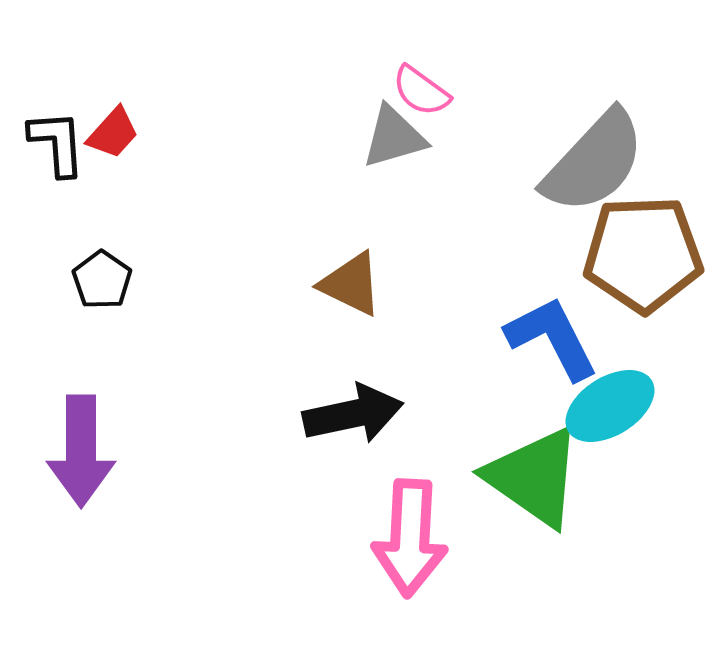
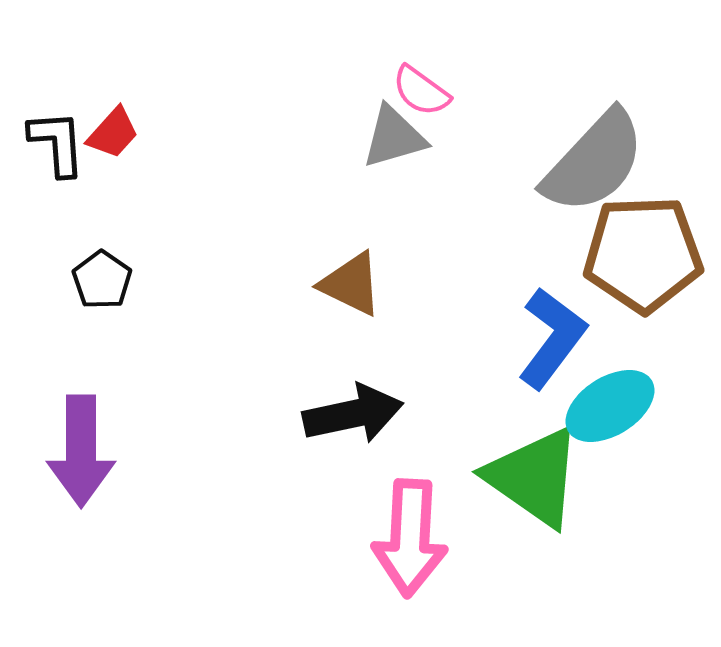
blue L-shape: rotated 64 degrees clockwise
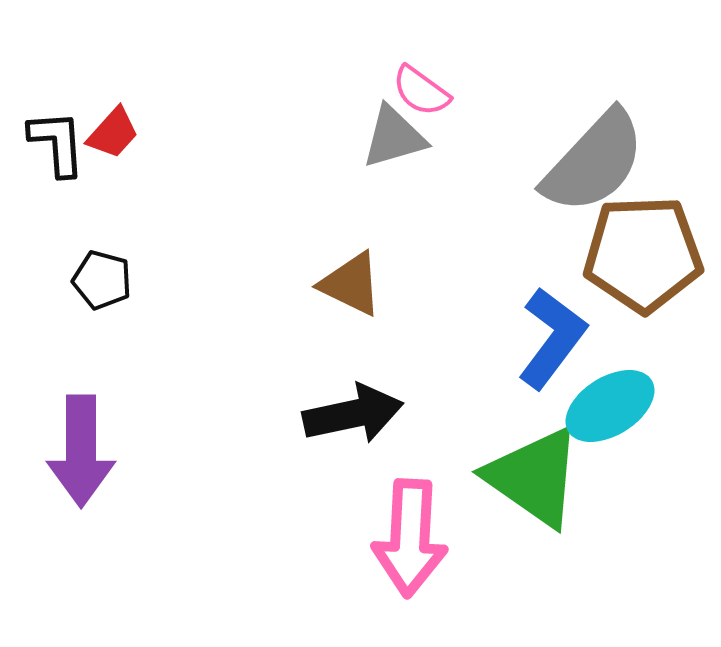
black pentagon: rotated 20 degrees counterclockwise
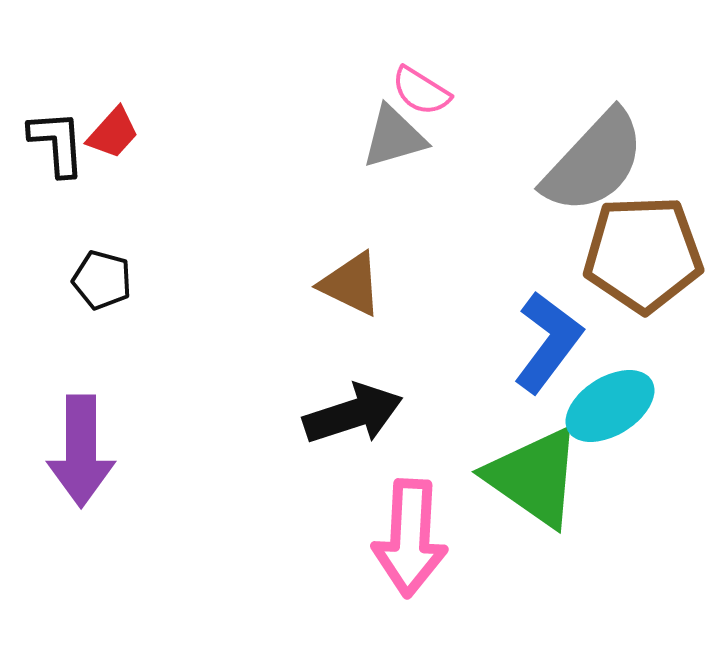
pink semicircle: rotated 4 degrees counterclockwise
blue L-shape: moved 4 px left, 4 px down
black arrow: rotated 6 degrees counterclockwise
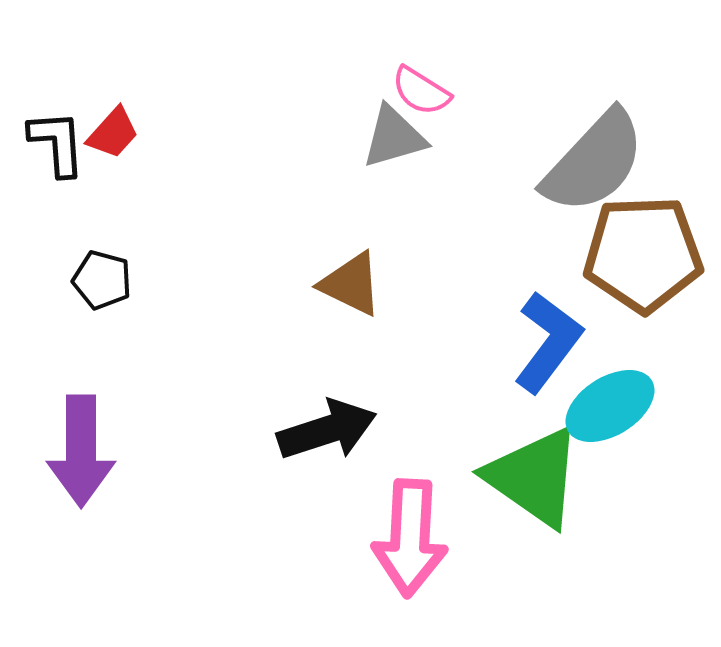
black arrow: moved 26 px left, 16 px down
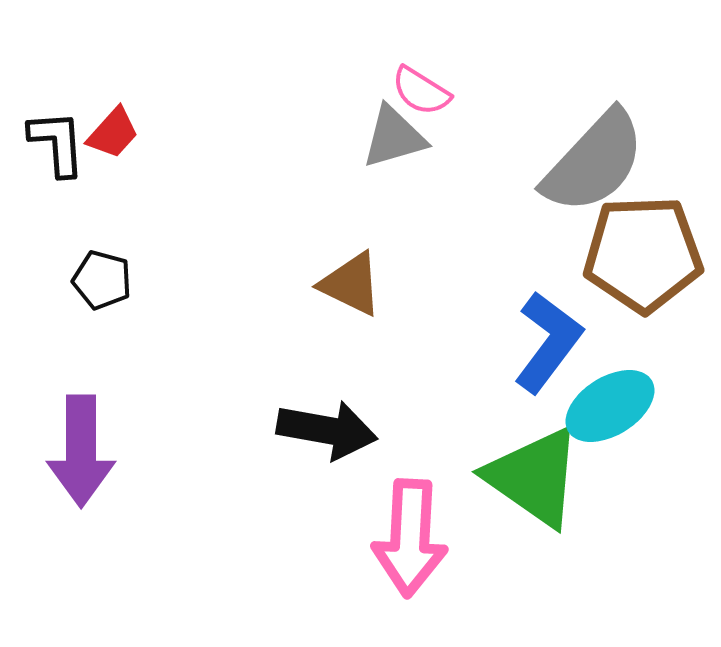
black arrow: rotated 28 degrees clockwise
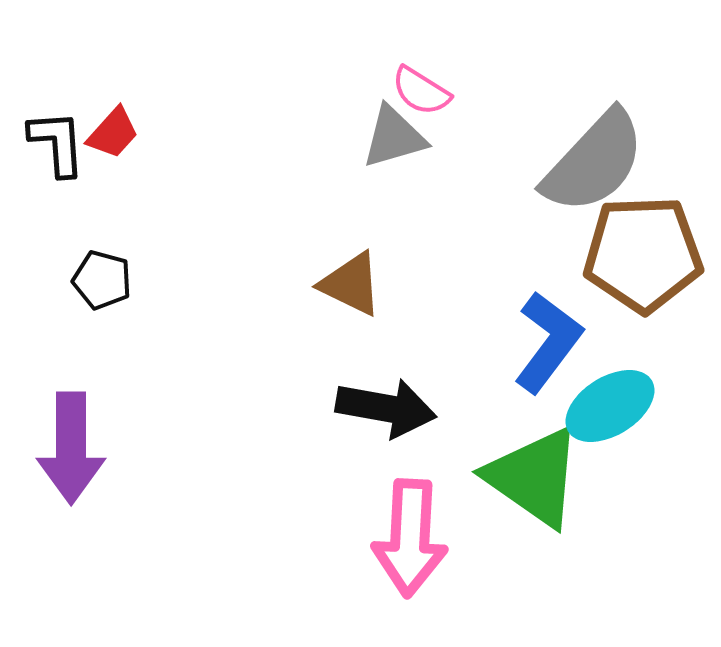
black arrow: moved 59 px right, 22 px up
purple arrow: moved 10 px left, 3 px up
